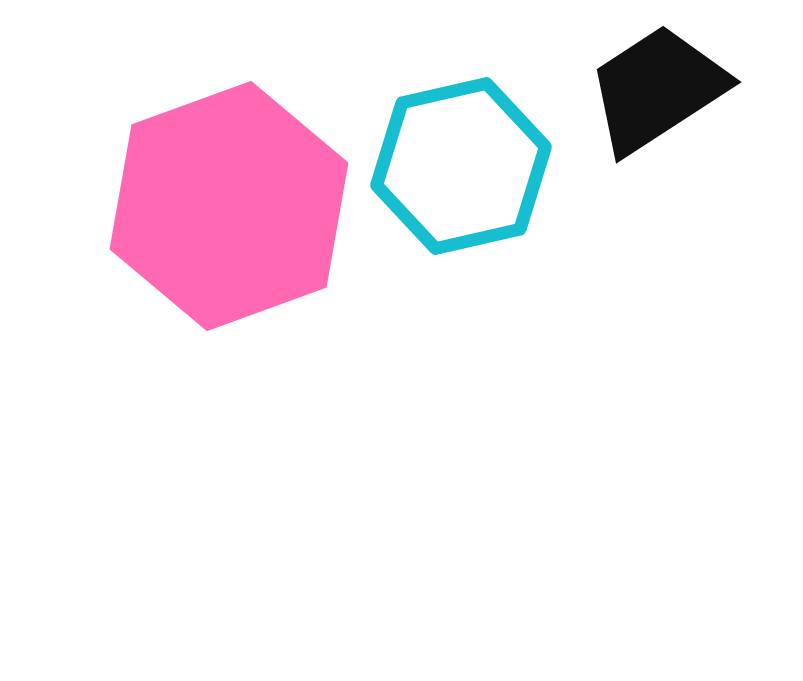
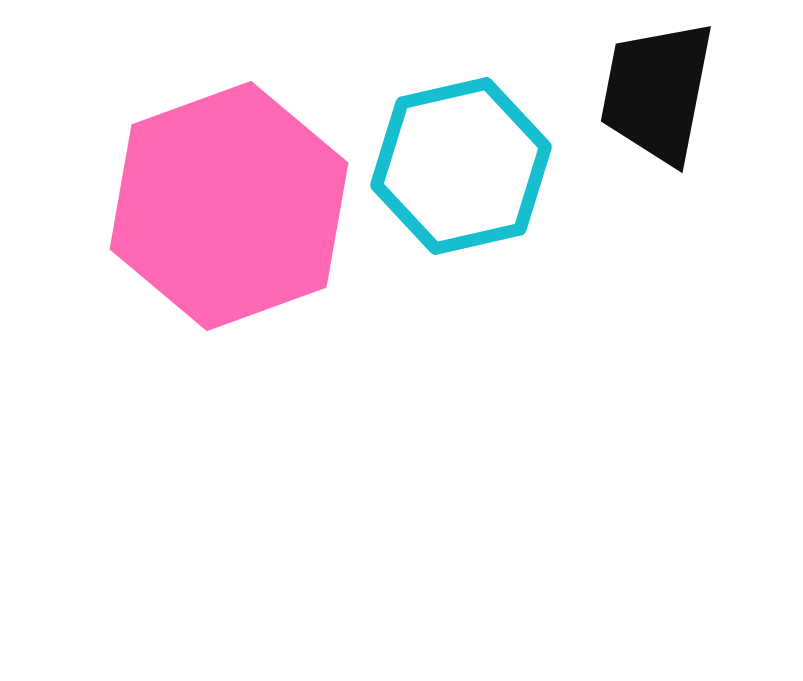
black trapezoid: moved 3 px down; rotated 46 degrees counterclockwise
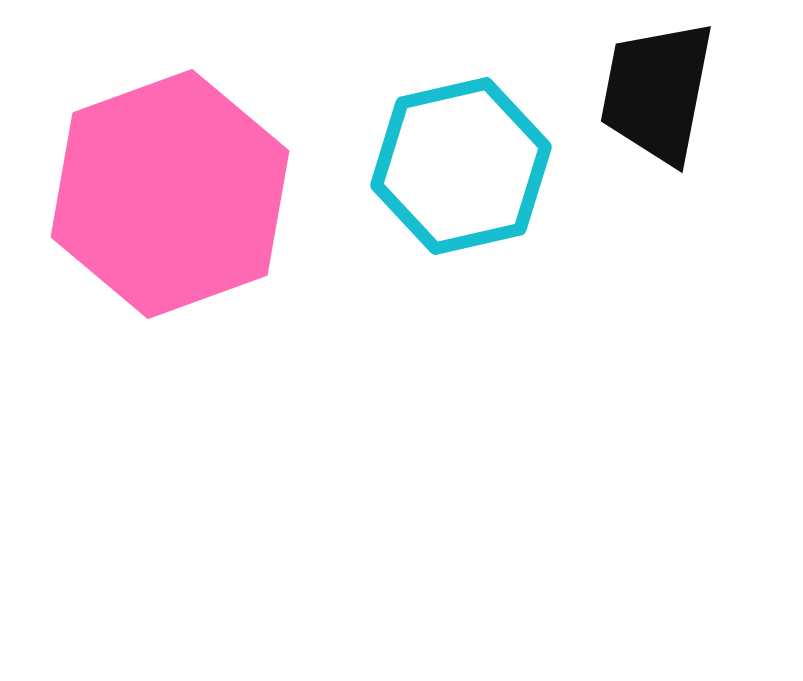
pink hexagon: moved 59 px left, 12 px up
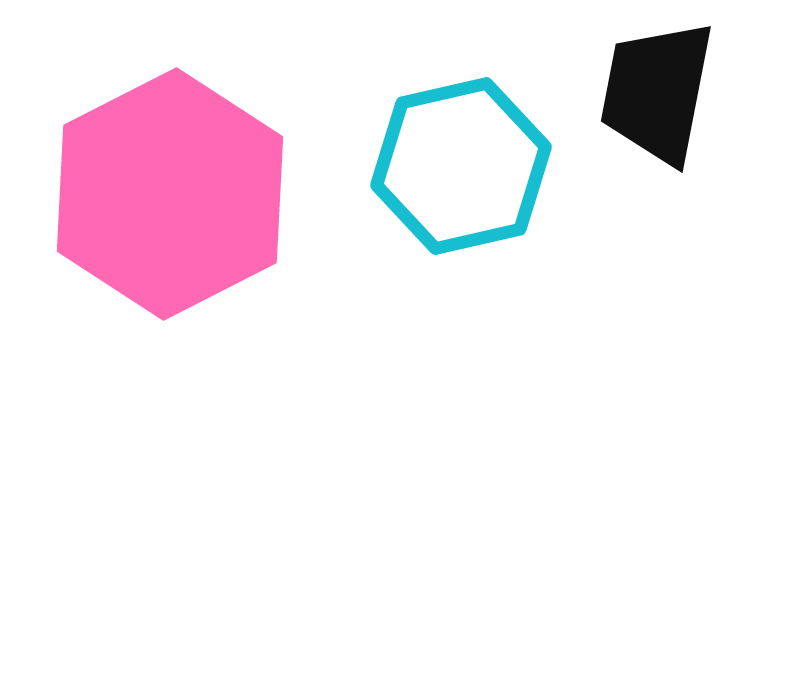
pink hexagon: rotated 7 degrees counterclockwise
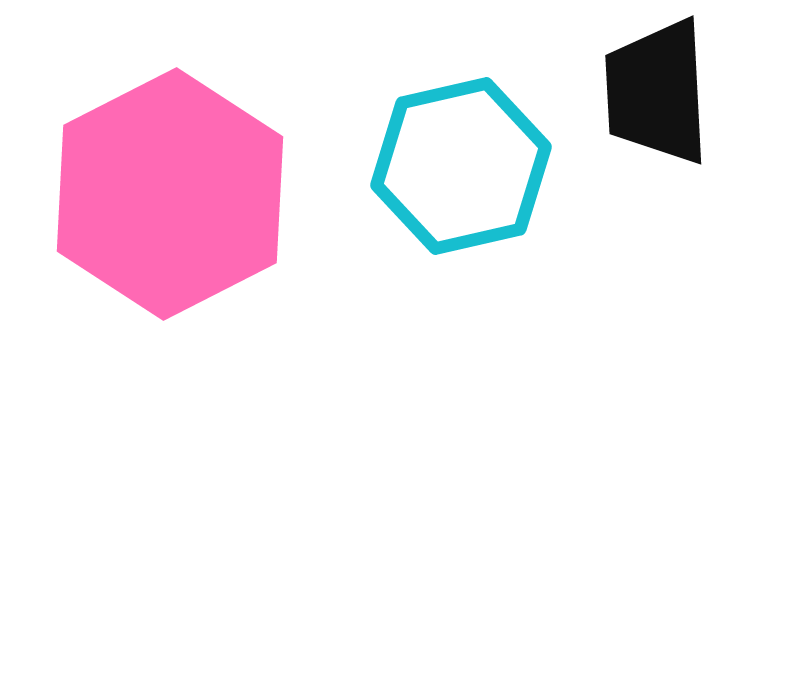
black trapezoid: rotated 14 degrees counterclockwise
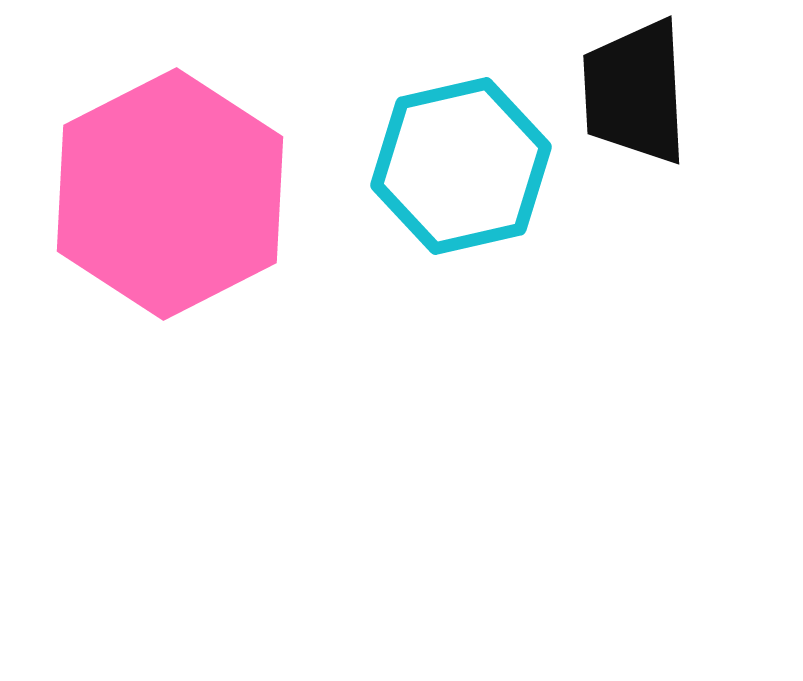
black trapezoid: moved 22 px left
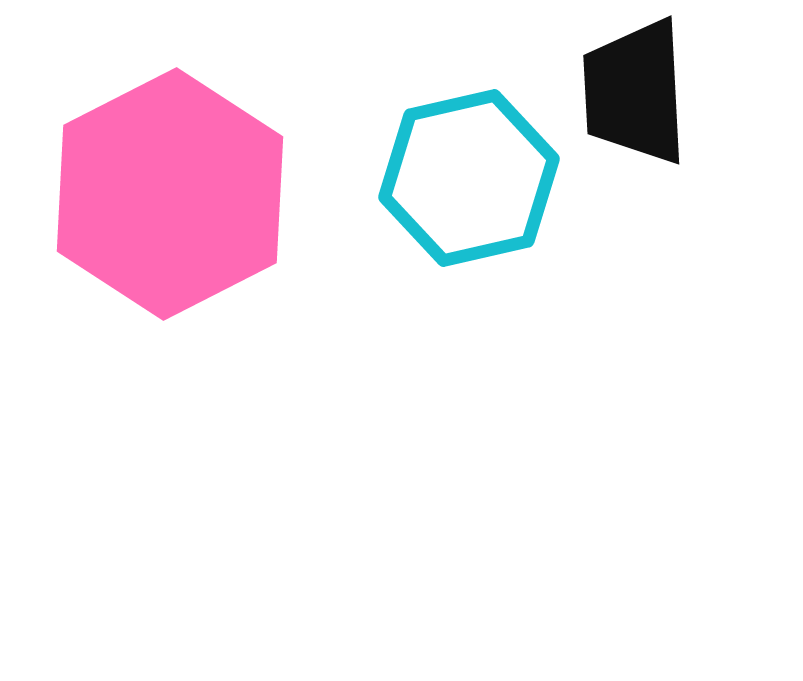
cyan hexagon: moved 8 px right, 12 px down
